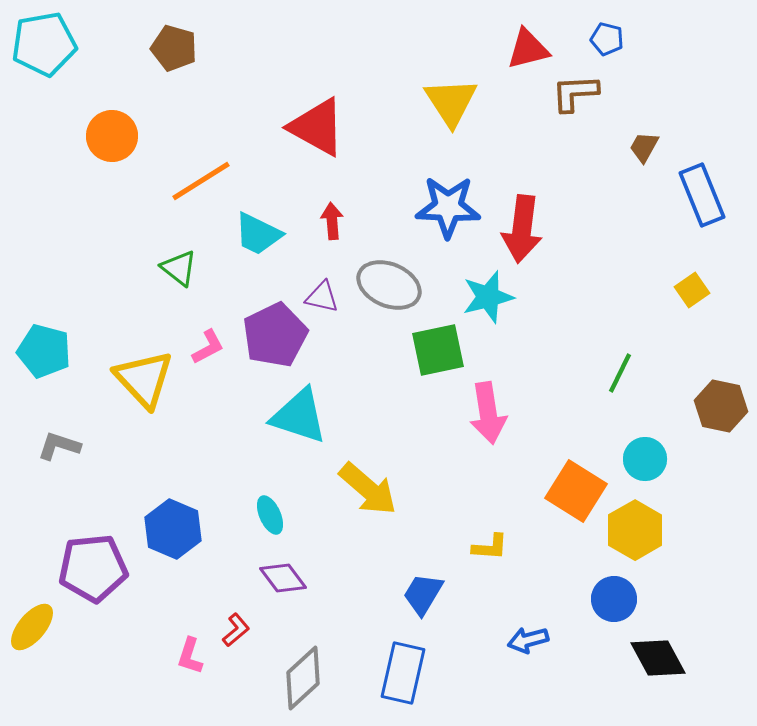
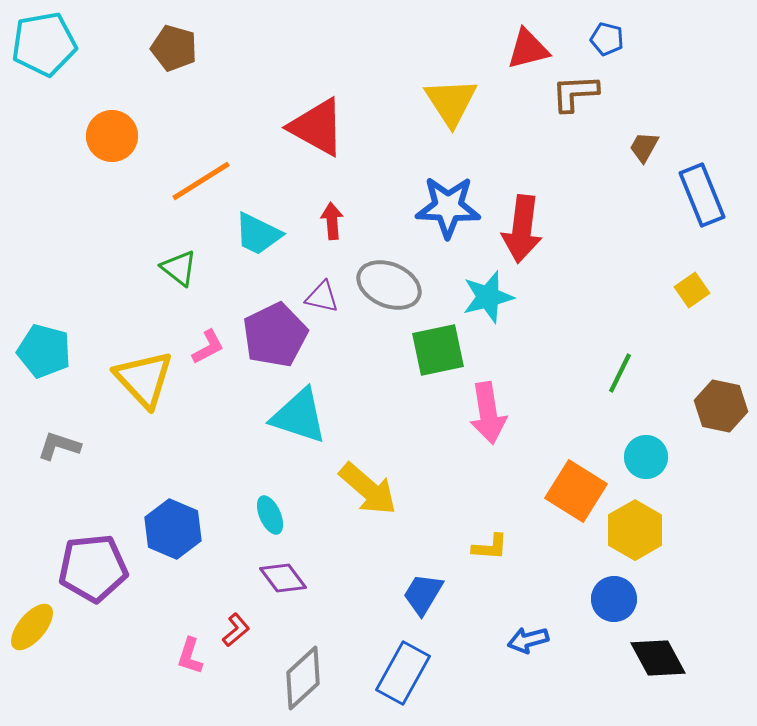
cyan circle at (645, 459): moved 1 px right, 2 px up
blue rectangle at (403, 673): rotated 16 degrees clockwise
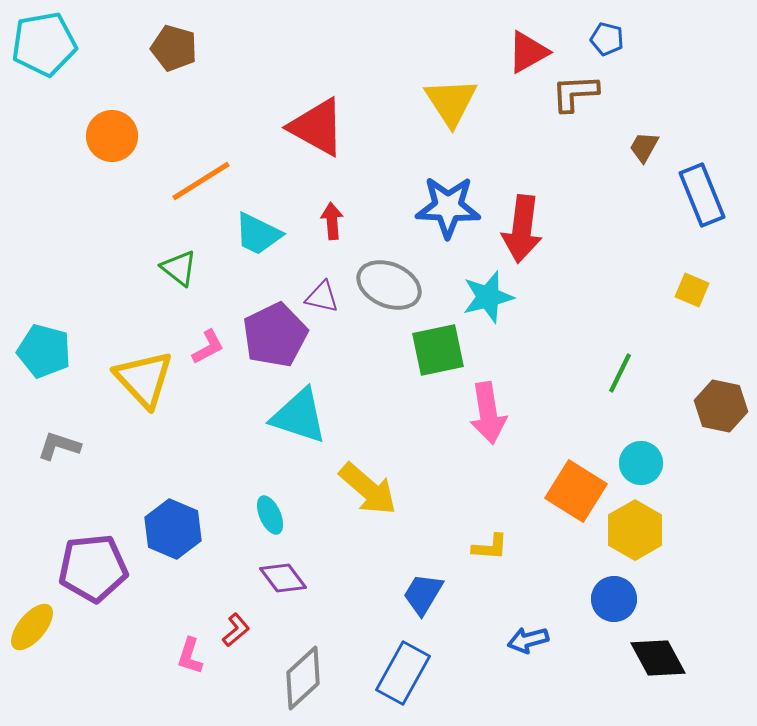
red triangle at (528, 49): moved 3 px down; rotated 15 degrees counterclockwise
yellow square at (692, 290): rotated 32 degrees counterclockwise
cyan circle at (646, 457): moved 5 px left, 6 px down
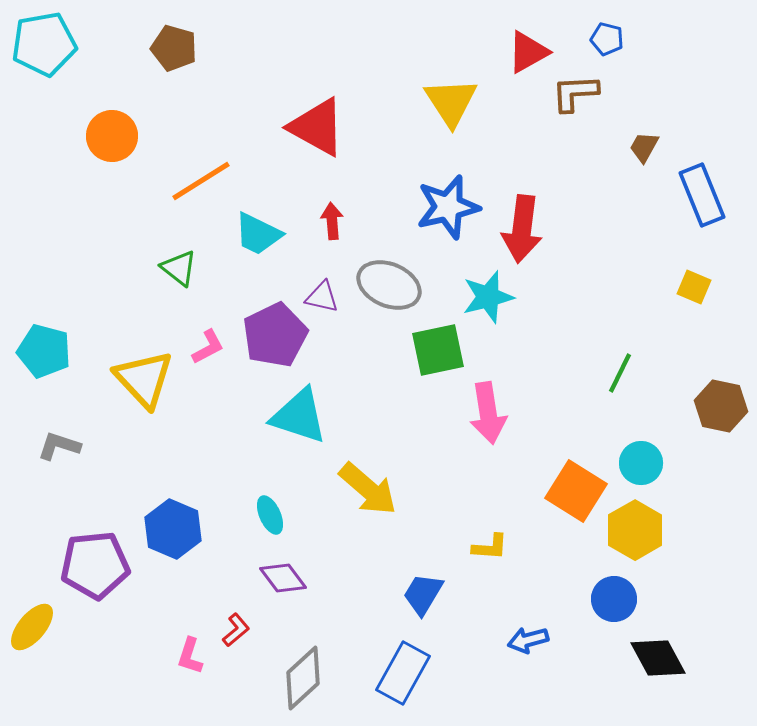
blue star at (448, 207): rotated 16 degrees counterclockwise
yellow square at (692, 290): moved 2 px right, 3 px up
purple pentagon at (93, 568): moved 2 px right, 3 px up
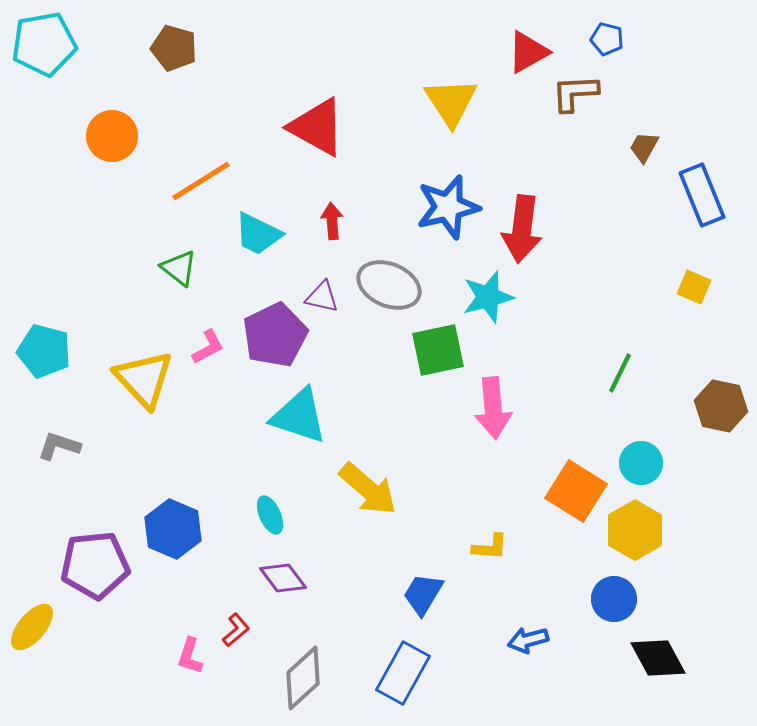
pink arrow at (488, 413): moved 5 px right, 5 px up; rotated 4 degrees clockwise
